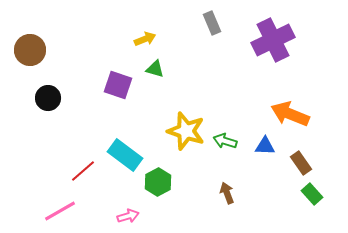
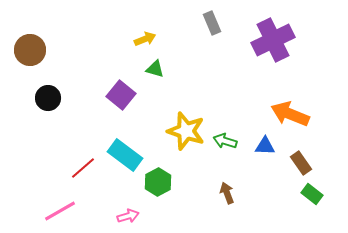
purple square: moved 3 px right, 10 px down; rotated 20 degrees clockwise
red line: moved 3 px up
green rectangle: rotated 10 degrees counterclockwise
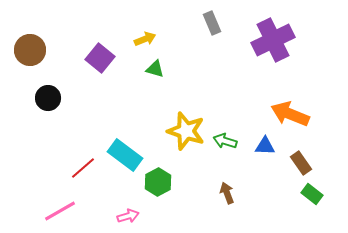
purple square: moved 21 px left, 37 px up
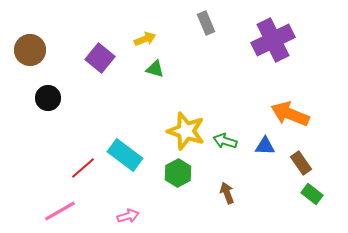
gray rectangle: moved 6 px left
green hexagon: moved 20 px right, 9 px up
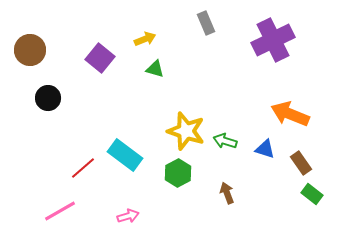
blue triangle: moved 3 px down; rotated 15 degrees clockwise
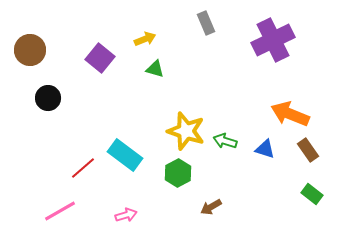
brown rectangle: moved 7 px right, 13 px up
brown arrow: moved 16 px left, 14 px down; rotated 100 degrees counterclockwise
pink arrow: moved 2 px left, 1 px up
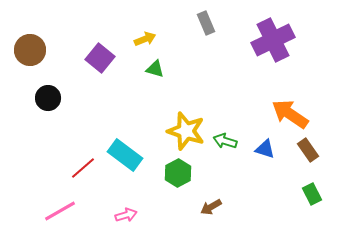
orange arrow: rotated 12 degrees clockwise
green rectangle: rotated 25 degrees clockwise
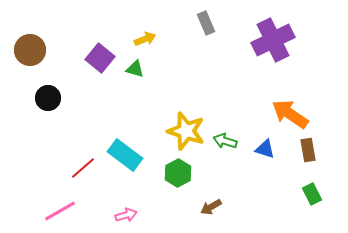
green triangle: moved 20 px left
brown rectangle: rotated 25 degrees clockwise
